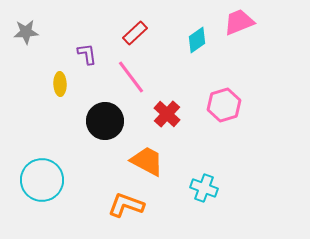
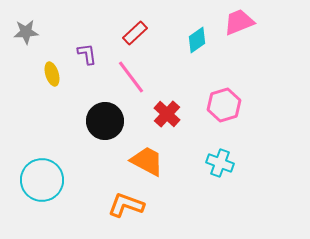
yellow ellipse: moved 8 px left, 10 px up; rotated 15 degrees counterclockwise
cyan cross: moved 16 px right, 25 px up
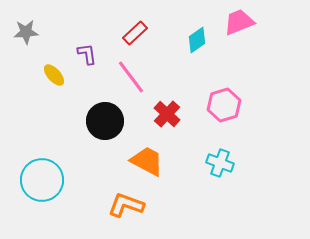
yellow ellipse: moved 2 px right, 1 px down; rotated 25 degrees counterclockwise
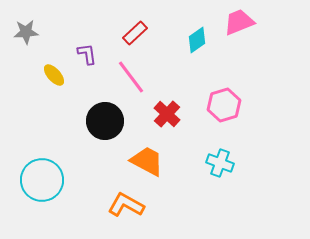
orange L-shape: rotated 9 degrees clockwise
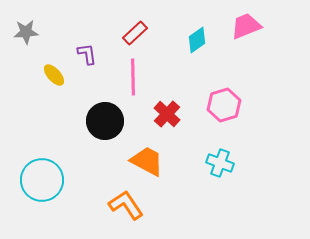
pink trapezoid: moved 7 px right, 4 px down
pink line: moved 2 px right; rotated 36 degrees clockwise
orange L-shape: rotated 27 degrees clockwise
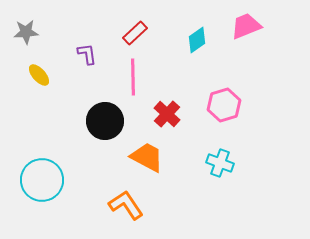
yellow ellipse: moved 15 px left
orange trapezoid: moved 4 px up
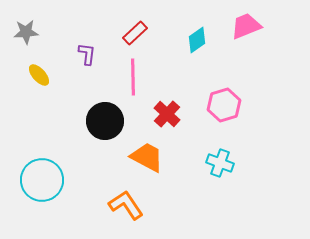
purple L-shape: rotated 15 degrees clockwise
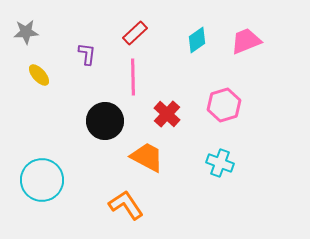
pink trapezoid: moved 15 px down
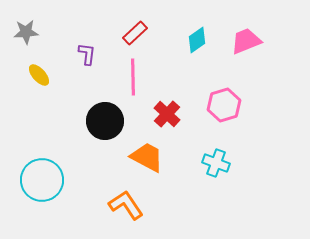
cyan cross: moved 4 px left
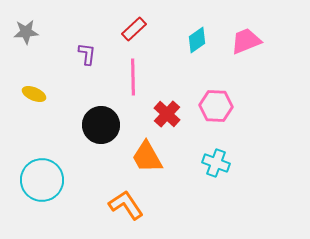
red rectangle: moved 1 px left, 4 px up
yellow ellipse: moved 5 px left, 19 px down; rotated 25 degrees counterclockwise
pink hexagon: moved 8 px left, 1 px down; rotated 20 degrees clockwise
black circle: moved 4 px left, 4 px down
orange trapezoid: rotated 147 degrees counterclockwise
